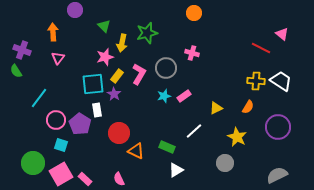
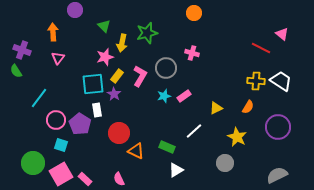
pink L-shape at (139, 74): moved 1 px right, 2 px down
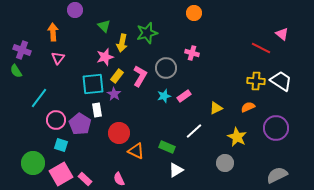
orange semicircle at (248, 107): rotated 144 degrees counterclockwise
purple circle at (278, 127): moved 2 px left, 1 px down
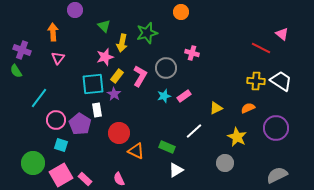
orange circle at (194, 13): moved 13 px left, 1 px up
orange semicircle at (248, 107): moved 1 px down
pink square at (61, 174): moved 1 px down
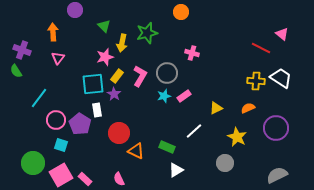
gray circle at (166, 68): moved 1 px right, 5 px down
white trapezoid at (281, 81): moved 3 px up
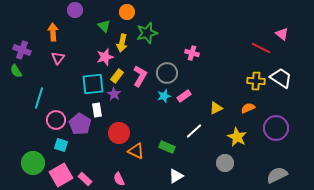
orange circle at (181, 12): moved 54 px left
cyan line at (39, 98): rotated 20 degrees counterclockwise
white triangle at (176, 170): moved 6 px down
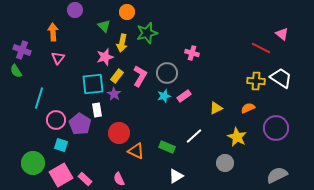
white line at (194, 131): moved 5 px down
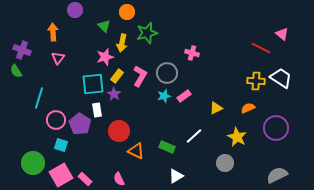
red circle at (119, 133): moved 2 px up
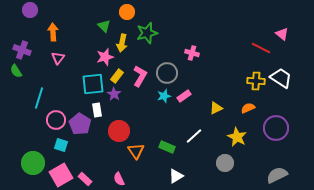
purple circle at (75, 10): moved 45 px left
orange triangle at (136, 151): rotated 30 degrees clockwise
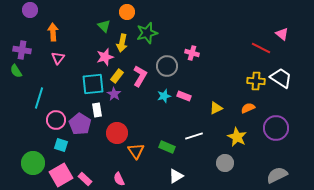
purple cross at (22, 50): rotated 12 degrees counterclockwise
gray circle at (167, 73): moved 7 px up
pink rectangle at (184, 96): rotated 56 degrees clockwise
red circle at (119, 131): moved 2 px left, 2 px down
white line at (194, 136): rotated 24 degrees clockwise
